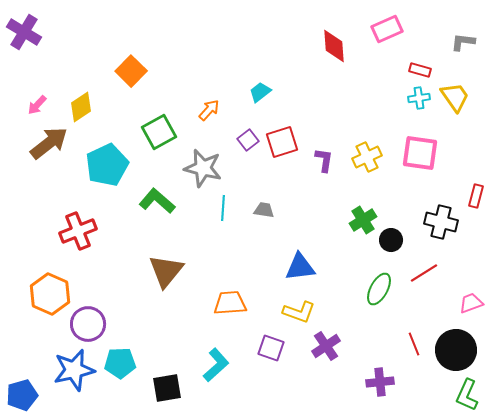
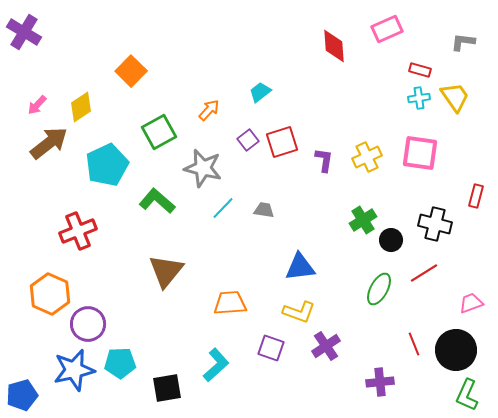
cyan line at (223, 208): rotated 40 degrees clockwise
black cross at (441, 222): moved 6 px left, 2 px down
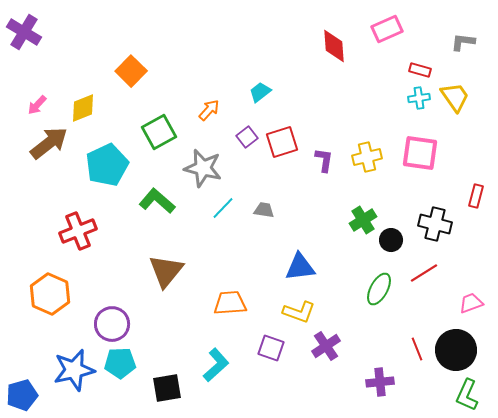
yellow diamond at (81, 107): moved 2 px right, 1 px down; rotated 12 degrees clockwise
purple square at (248, 140): moved 1 px left, 3 px up
yellow cross at (367, 157): rotated 12 degrees clockwise
purple circle at (88, 324): moved 24 px right
red line at (414, 344): moved 3 px right, 5 px down
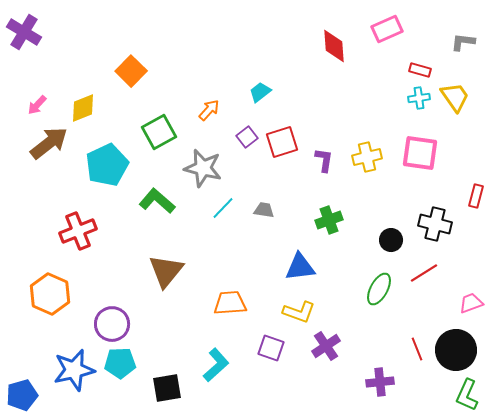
green cross at (363, 220): moved 34 px left; rotated 12 degrees clockwise
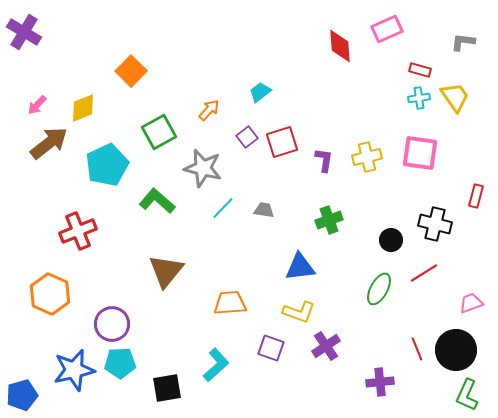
red diamond at (334, 46): moved 6 px right
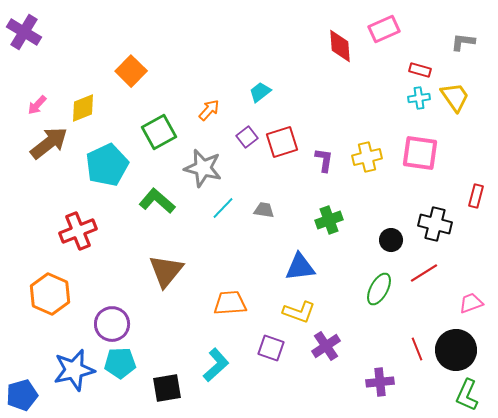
pink rectangle at (387, 29): moved 3 px left
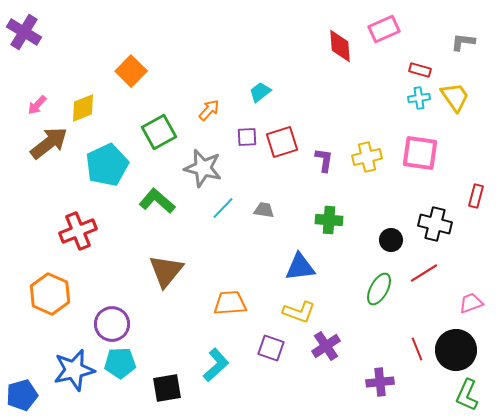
purple square at (247, 137): rotated 35 degrees clockwise
green cross at (329, 220): rotated 24 degrees clockwise
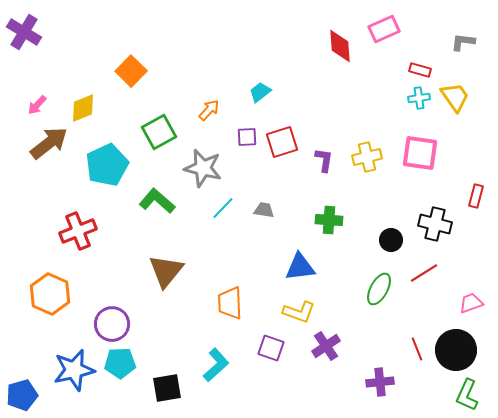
orange trapezoid at (230, 303): rotated 88 degrees counterclockwise
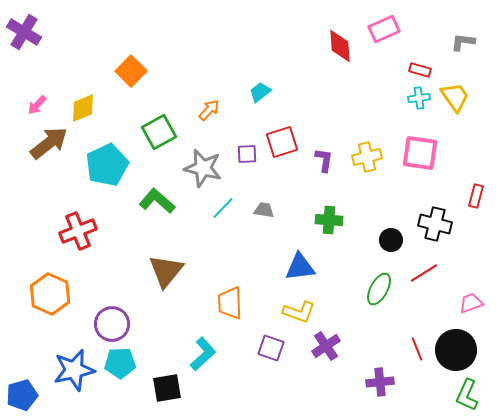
purple square at (247, 137): moved 17 px down
cyan L-shape at (216, 365): moved 13 px left, 11 px up
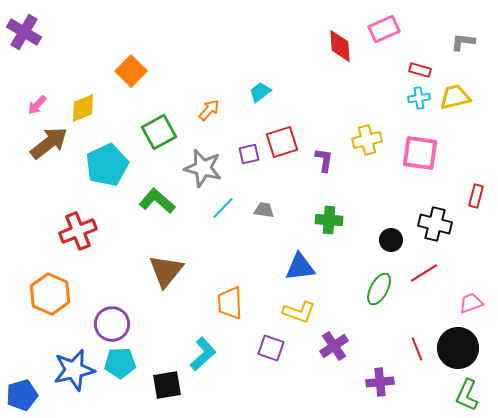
yellow trapezoid at (455, 97): rotated 68 degrees counterclockwise
purple square at (247, 154): moved 2 px right; rotated 10 degrees counterclockwise
yellow cross at (367, 157): moved 17 px up
purple cross at (326, 346): moved 8 px right
black circle at (456, 350): moved 2 px right, 2 px up
black square at (167, 388): moved 3 px up
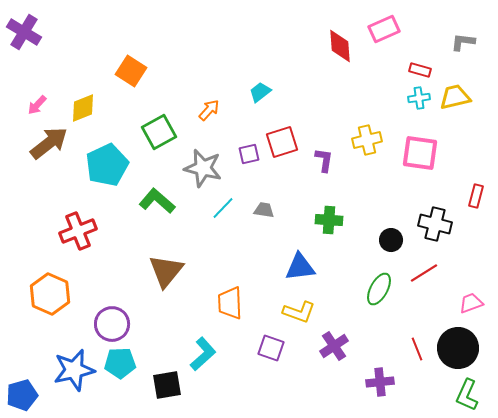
orange square at (131, 71): rotated 12 degrees counterclockwise
